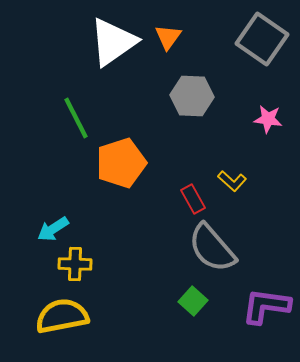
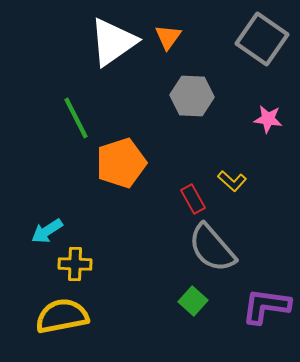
cyan arrow: moved 6 px left, 2 px down
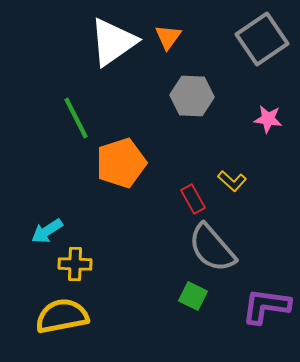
gray square: rotated 21 degrees clockwise
green square: moved 5 px up; rotated 16 degrees counterclockwise
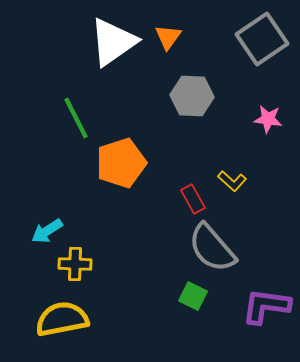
yellow semicircle: moved 3 px down
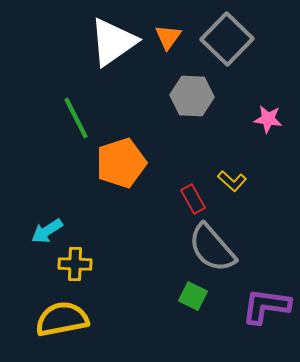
gray square: moved 35 px left; rotated 12 degrees counterclockwise
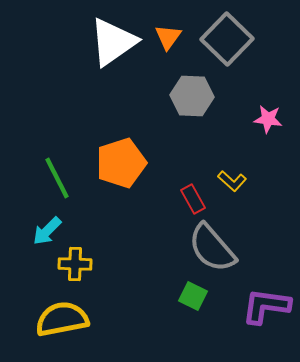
green line: moved 19 px left, 60 px down
cyan arrow: rotated 12 degrees counterclockwise
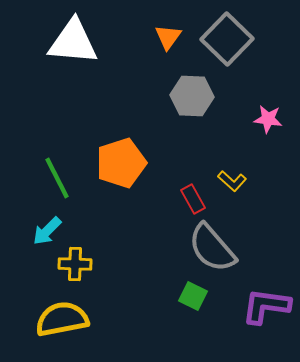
white triangle: moved 40 px left; rotated 40 degrees clockwise
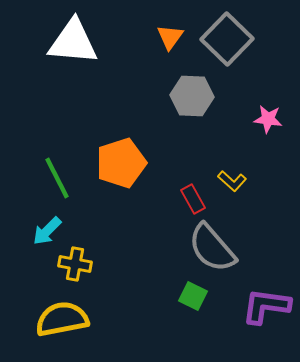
orange triangle: moved 2 px right
yellow cross: rotated 8 degrees clockwise
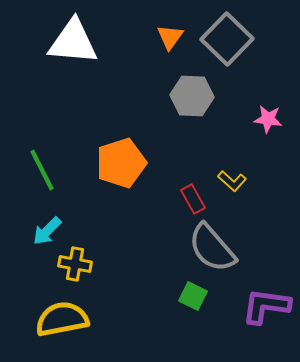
green line: moved 15 px left, 8 px up
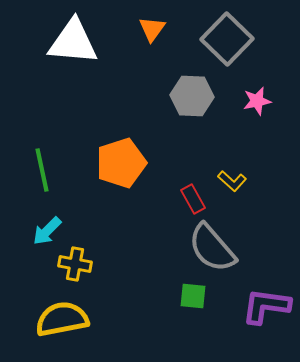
orange triangle: moved 18 px left, 8 px up
pink star: moved 11 px left, 18 px up; rotated 20 degrees counterclockwise
green line: rotated 15 degrees clockwise
green square: rotated 20 degrees counterclockwise
